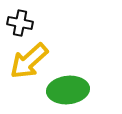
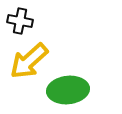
black cross: moved 2 px up
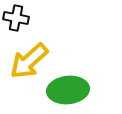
black cross: moved 4 px left, 3 px up
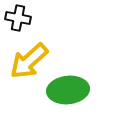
black cross: moved 2 px right
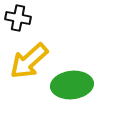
green ellipse: moved 4 px right, 5 px up
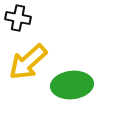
yellow arrow: moved 1 px left, 1 px down
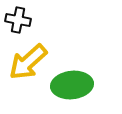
black cross: moved 2 px down
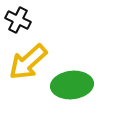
black cross: rotated 15 degrees clockwise
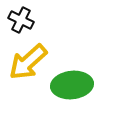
black cross: moved 3 px right
